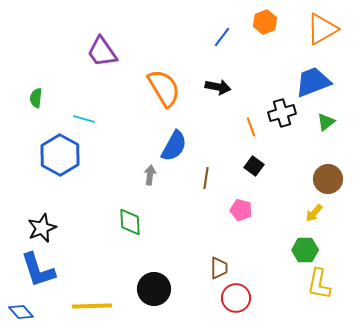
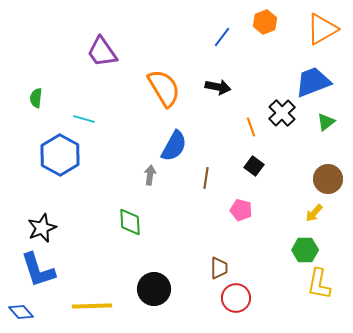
black cross: rotated 28 degrees counterclockwise
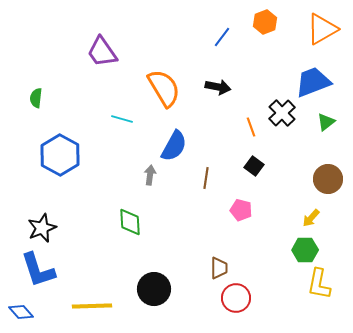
cyan line: moved 38 px right
yellow arrow: moved 3 px left, 5 px down
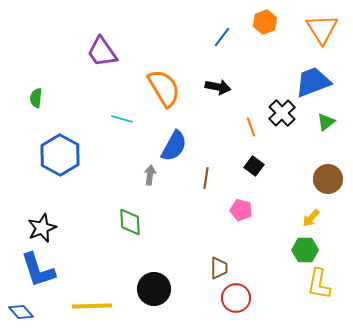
orange triangle: rotated 32 degrees counterclockwise
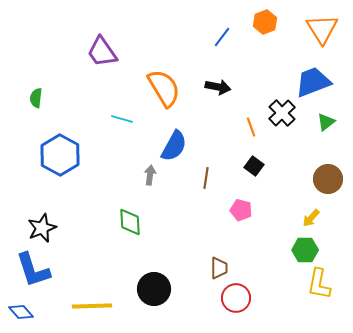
blue L-shape: moved 5 px left
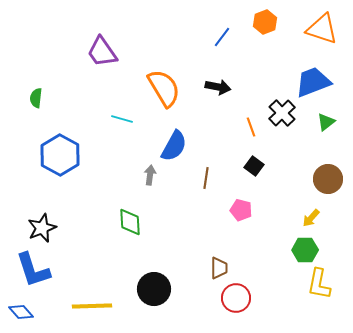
orange triangle: rotated 40 degrees counterclockwise
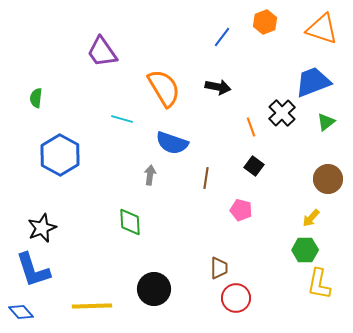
blue semicircle: moved 2 px left, 3 px up; rotated 80 degrees clockwise
